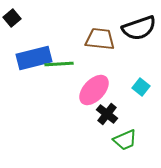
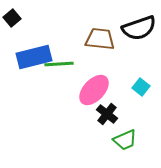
blue rectangle: moved 1 px up
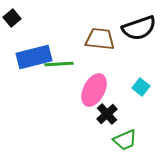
pink ellipse: rotated 16 degrees counterclockwise
black cross: rotated 10 degrees clockwise
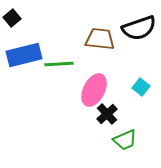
blue rectangle: moved 10 px left, 2 px up
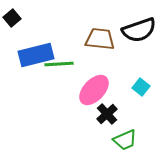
black semicircle: moved 2 px down
blue rectangle: moved 12 px right
pink ellipse: rotated 16 degrees clockwise
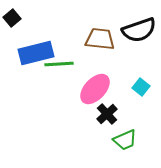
blue rectangle: moved 2 px up
pink ellipse: moved 1 px right, 1 px up
